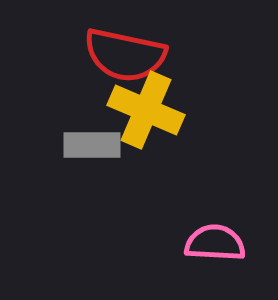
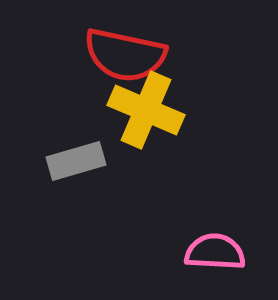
gray rectangle: moved 16 px left, 16 px down; rotated 16 degrees counterclockwise
pink semicircle: moved 9 px down
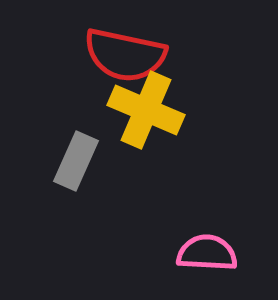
gray rectangle: rotated 50 degrees counterclockwise
pink semicircle: moved 8 px left, 1 px down
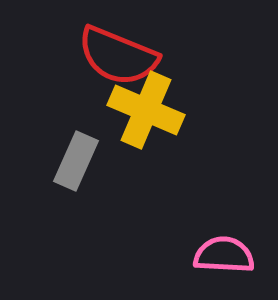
red semicircle: moved 7 px left, 1 px down; rotated 10 degrees clockwise
pink semicircle: moved 17 px right, 2 px down
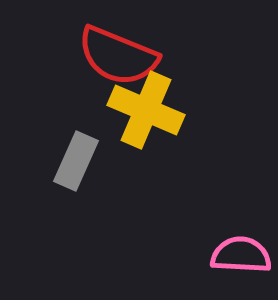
pink semicircle: moved 17 px right
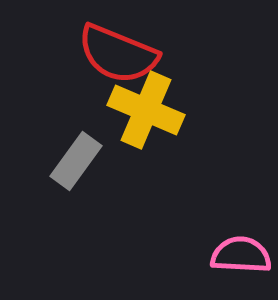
red semicircle: moved 2 px up
gray rectangle: rotated 12 degrees clockwise
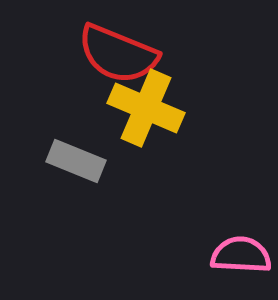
yellow cross: moved 2 px up
gray rectangle: rotated 76 degrees clockwise
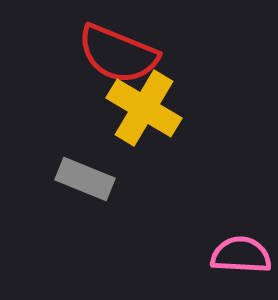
yellow cross: moved 2 px left; rotated 8 degrees clockwise
gray rectangle: moved 9 px right, 18 px down
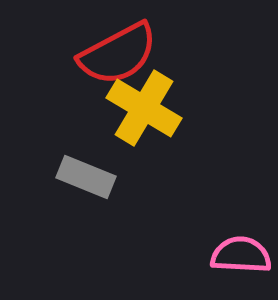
red semicircle: rotated 50 degrees counterclockwise
gray rectangle: moved 1 px right, 2 px up
